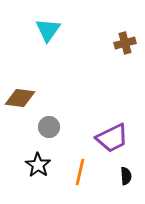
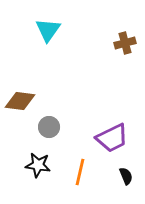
brown diamond: moved 3 px down
black star: rotated 25 degrees counterclockwise
black semicircle: rotated 18 degrees counterclockwise
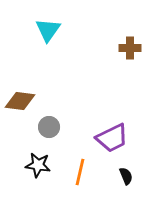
brown cross: moved 5 px right, 5 px down; rotated 15 degrees clockwise
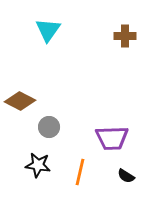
brown cross: moved 5 px left, 12 px up
brown diamond: rotated 20 degrees clockwise
purple trapezoid: rotated 24 degrees clockwise
black semicircle: rotated 144 degrees clockwise
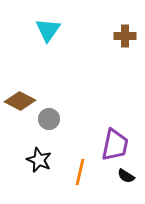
gray circle: moved 8 px up
purple trapezoid: moved 3 px right, 7 px down; rotated 76 degrees counterclockwise
black star: moved 1 px right, 5 px up; rotated 15 degrees clockwise
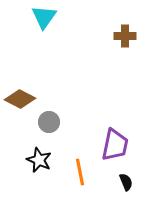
cyan triangle: moved 4 px left, 13 px up
brown diamond: moved 2 px up
gray circle: moved 3 px down
orange line: rotated 24 degrees counterclockwise
black semicircle: moved 6 px down; rotated 144 degrees counterclockwise
